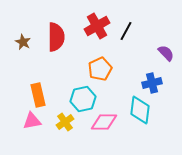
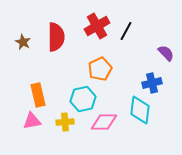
yellow cross: rotated 30 degrees clockwise
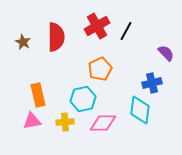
pink diamond: moved 1 px left, 1 px down
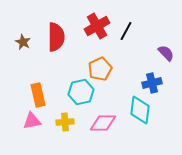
cyan hexagon: moved 2 px left, 7 px up
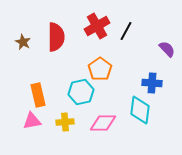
purple semicircle: moved 1 px right, 4 px up
orange pentagon: rotated 10 degrees counterclockwise
blue cross: rotated 18 degrees clockwise
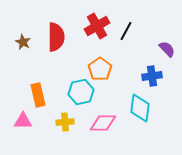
blue cross: moved 7 px up; rotated 12 degrees counterclockwise
cyan diamond: moved 2 px up
pink triangle: moved 9 px left; rotated 12 degrees clockwise
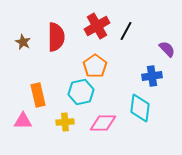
orange pentagon: moved 5 px left, 3 px up
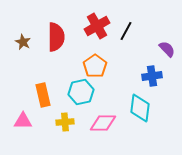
orange rectangle: moved 5 px right
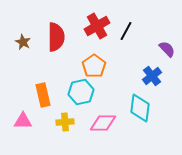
orange pentagon: moved 1 px left
blue cross: rotated 30 degrees counterclockwise
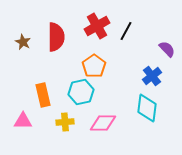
cyan diamond: moved 7 px right
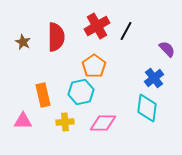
blue cross: moved 2 px right, 2 px down
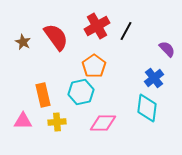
red semicircle: rotated 36 degrees counterclockwise
yellow cross: moved 8 px left
